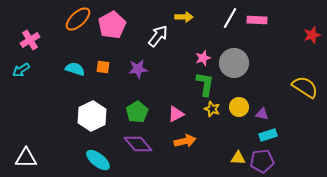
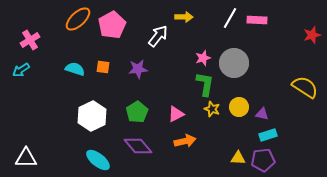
purple diamond: moved 2 px down
purple pentagon: moved 1 px right, 1 px up
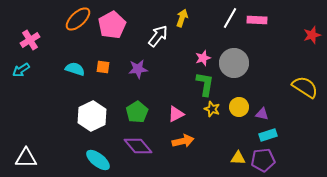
yellow arrow: moved 2 px left, 1 px down; rotated 72 degrees counterclockwise
orange arrow: moved 2 px left
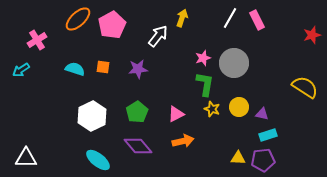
pink rectangle: rotated 60 degrees clockwise
pink cross: moved 7 px right
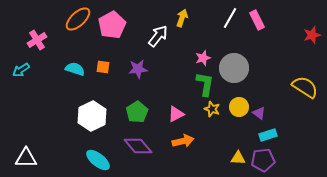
gray circle: moved 5 px down
purple triangle: moved 3 px left, 1 px up; rotated 24 degrees clockwise
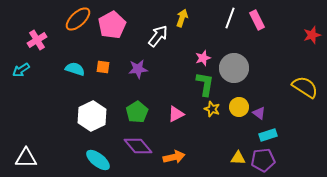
white line: rotated 10 degrees counterclockwise
orange arrow: moved 9 px left, 16 px down
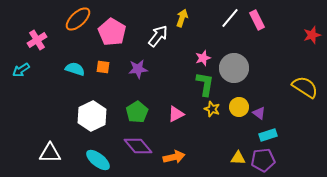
white line: rotated 20 degrees clockwise
pink pentagon: moved 7 px down; rotated 12 degrees counterclockwise
white triangle: moved 24 px right, 5 px up
